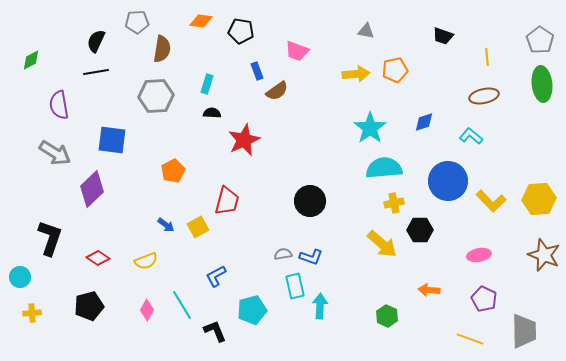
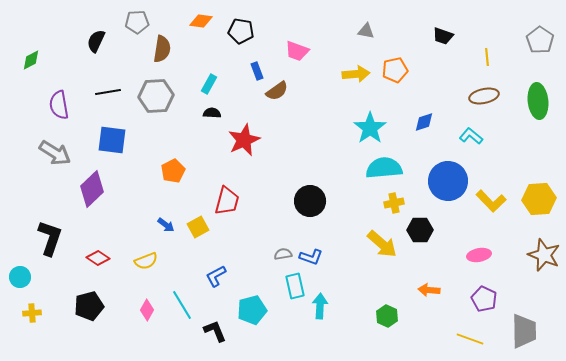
black line at (96, 72): moved 12 px right, 20 px down
cyan rectangle at (207, 84): moved 2 px right; rotated 12 degrees clockwise
green ellipse at (542, 84): moved 4 px left, 17 px down
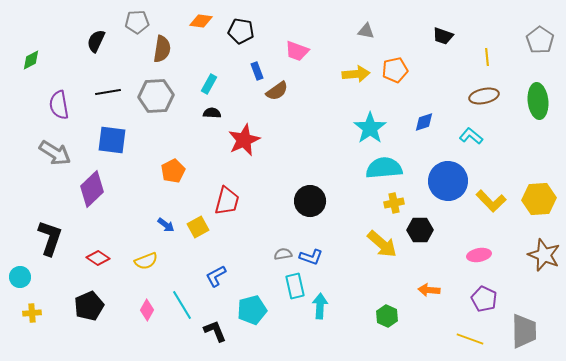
black pentagon at (89, 306): rotated 8 degrees counterclockwise
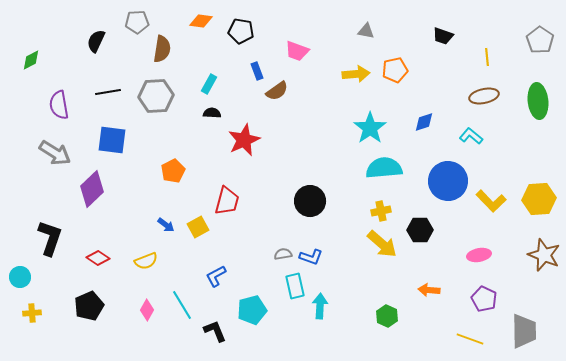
yellow cross at (394, 203): moved 13 px left, 8 px down
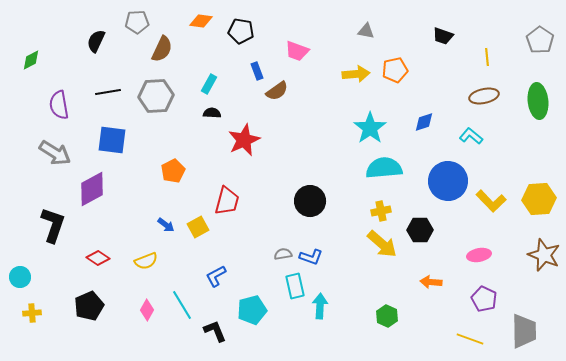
brown semicircle at (162, 49): rotated 16 degrees clockwise
purple diamond at (92, 189): rotated 15 degrees clockwise
black L-shape at (50, 238): moved 3 px right, 13 px up
orange arrow at (429, 290): moved 2 px right, 8 px up
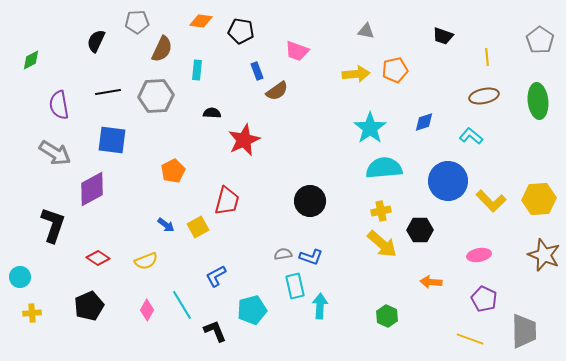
cyan rectangle at (209, 84): moved 12 px left, 14 px up; rotated 24 degrees counterclockwise
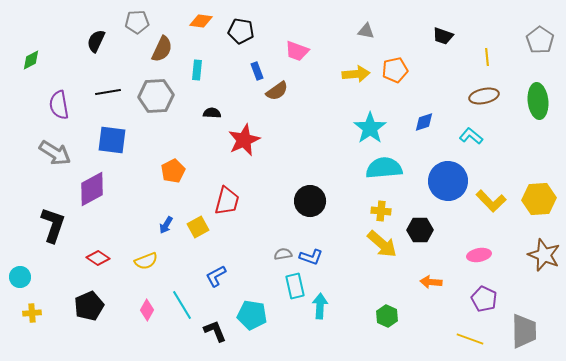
yellow cross at (381, 211): rotated 18 degrees clockwise
blue arrow at (166, 225): rotated 84 degrees clockwise
cyan pentagon at (252, 310): moved 5 px down; rotated 24 degrees clockwise
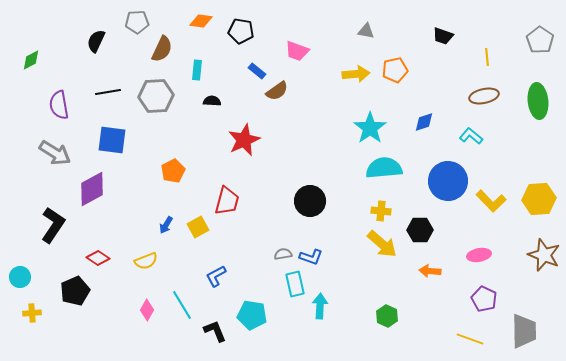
blue rectangle at (257, 71): rotated 30 degrees counterclockwise
black semicircle at (212, 113): moved 12 px up
black L-shape at (53, 225): rotated 15 degrees clockwise
orange arrow at (431, 282): moved 1 px left, 11 px up
cyan rectangle at (295, 286): moved 2 px up
black pentagon at (89, 306): moved 14 px left, 15 px up
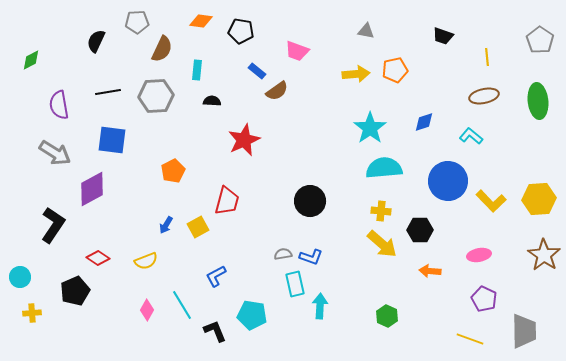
brown star at (544, 255): rotated 12 degrees clockwise
